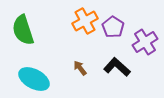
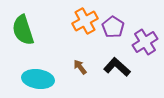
brown arrow: moved 1 px up
cyan ellipse: moved 4 px right; rotated 20 degrees counterclockwise
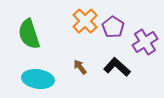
orange cross: rotated 15 degrees counterclockwise
green semicircle: moved 6 px right, 4 px down
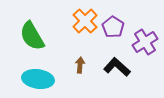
green semicircle: moved 3 px right, 2 px down; rotated 12 degrees counterclockwise
brown arrow: moved 2 px up; rotated 42 degrees clockwise
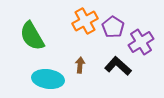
orange cross: rotated 15 degrees clockwise
purple cross: moved 4 px left
black L-shape: moved 1 px right, 1 px up
cyan ellipse: moved 10 px right
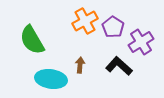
green semicircle: moved 4 px down
black L-shape: moved 1 px right
cyan ellipse: moved 3 px right
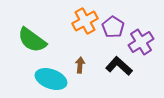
green semicircle: rotated 24 degrees counterclockwise
cyan ellipse: rotated 12 degrees clockwise
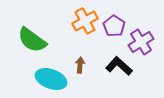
purple pentagon: moved 1 px right, 1 px up
